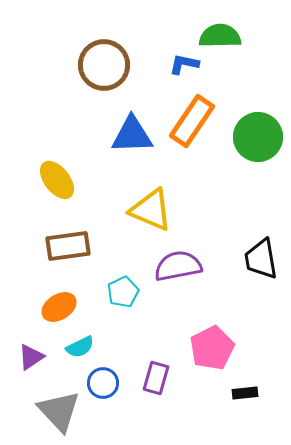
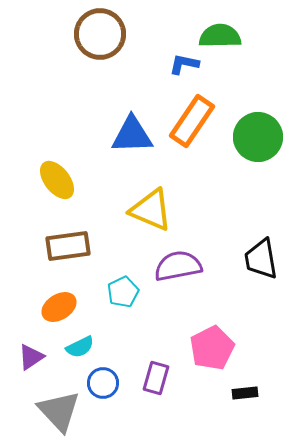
brown circle: moved 4 px left, 31 px up
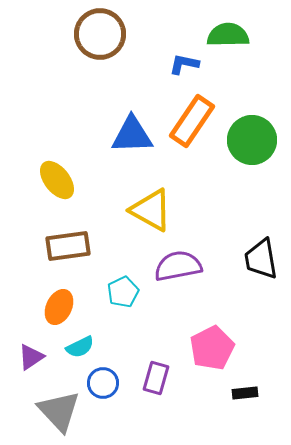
green semicircle: moved 8 px right, 1 px up
green circle: moved 6 px left, 3 px down
yellow triangle: rotated 6 degrees clockwise
orange ellipse: rotated 32 degrees counterclockwise
